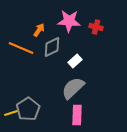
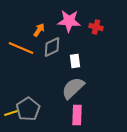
white rectangle: rotated 56 degrees counterclockwise
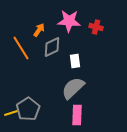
orange line: rotated 35 degrees clockwise
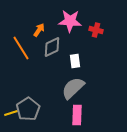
pink star: moved 1 px right
red cross: moved 3 px down
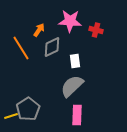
gray semicircle: moved 1 px left, 2 px up
yellow line: moved 3 px down
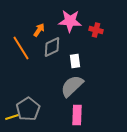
yellow line: moved 1 px right, 1 px down
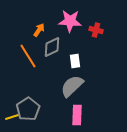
orange line: moved 7 px right, 8 px down
